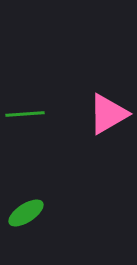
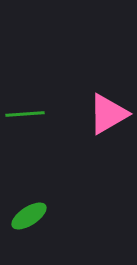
green ellipse: moved 3 px right, 3 px down
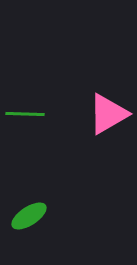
green line: rotated 6 degrees clockwise
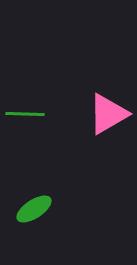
green ellipse: moved 5 px right, 7 px up
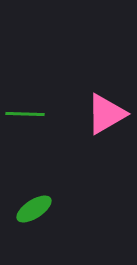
pink triangle: moved 2 px left
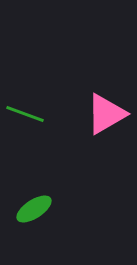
green line: rotated 18 degrees clockwise
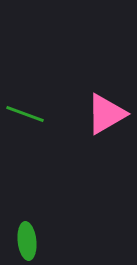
green ellipse: moved 7 px left, 32 px down; rotated 63 degrees counterclockwise
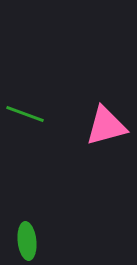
pink triangle: moved 12 px down; rotated 15 degrees clockwise
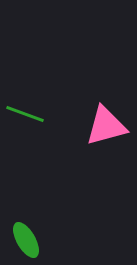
green ellipse: moved 1 px left, 1 px up; rotated 24 degrees counterclockwise
